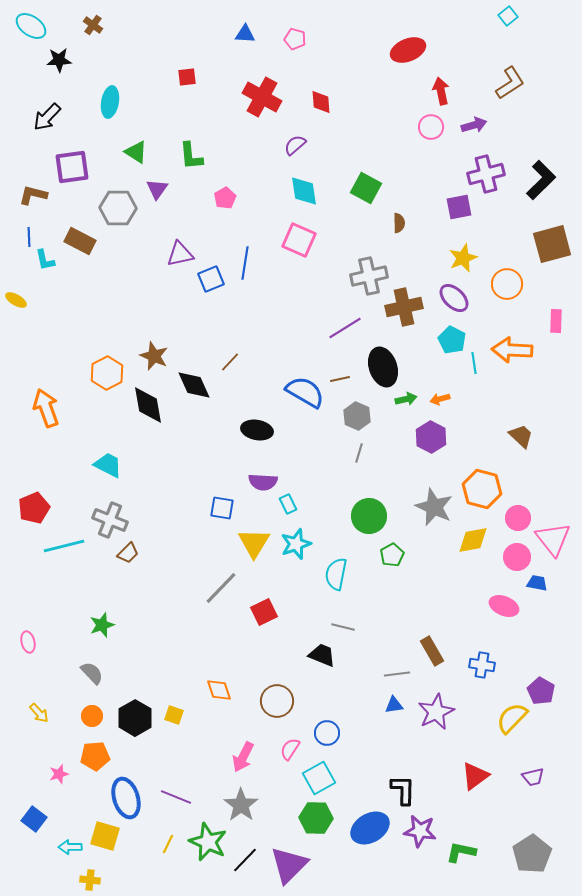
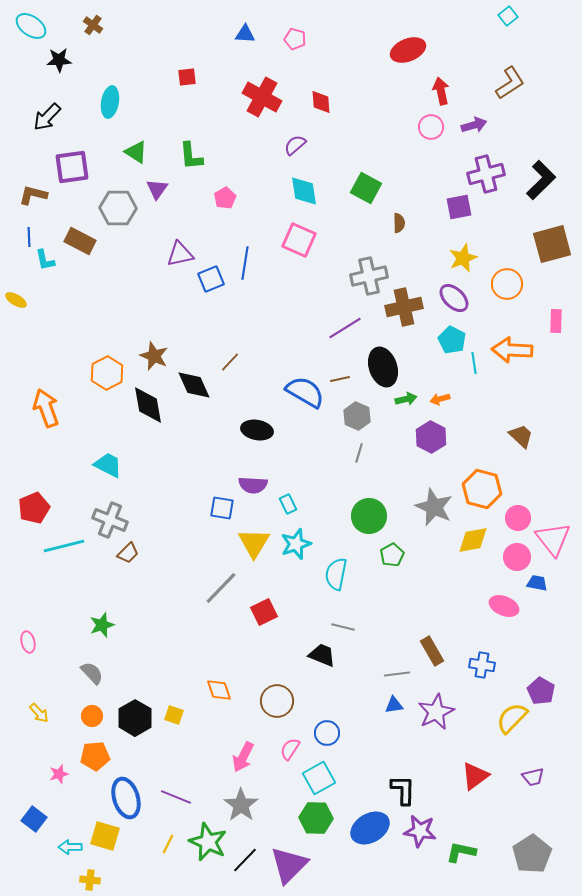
purple semicircle at (263, 482): moved 10 px left, 3 px down
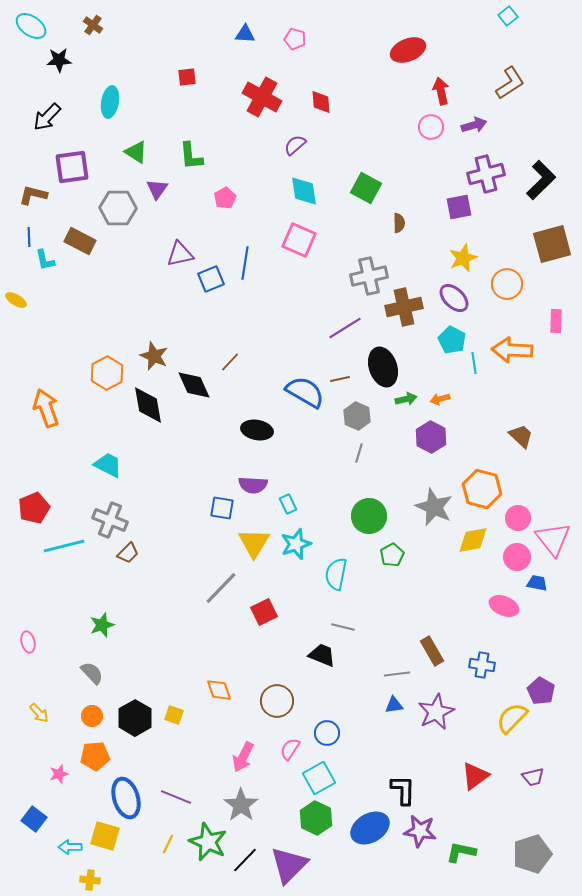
green hexagon at (316, 818): rotated 24 degrees clockwise
gray pentagon at (532, 854): rotated 15 degrees clockwise
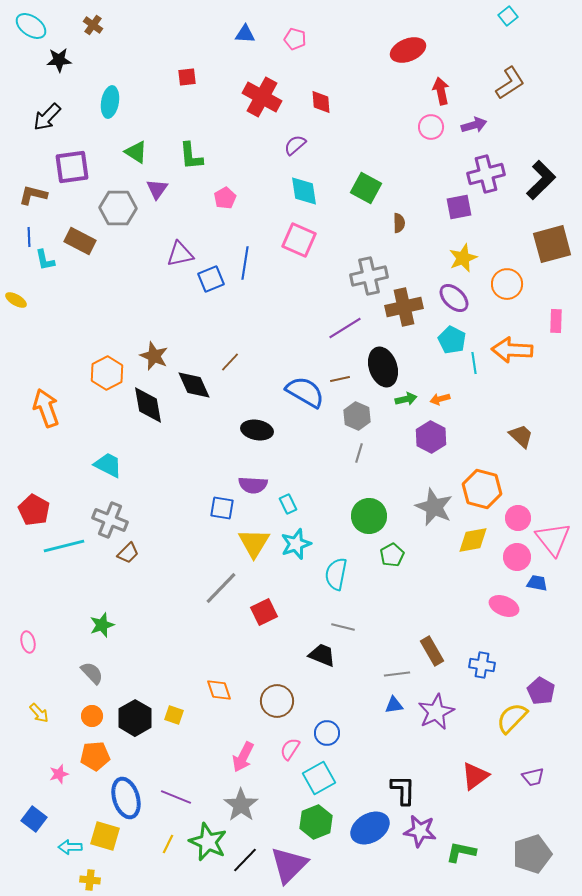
red pentagon at (34, 508): moved 2 px down; rotated 20 degrees counterclockwise
green hexagon at (316, 818): moved 4 px down; rotated 12 degrees clockwise
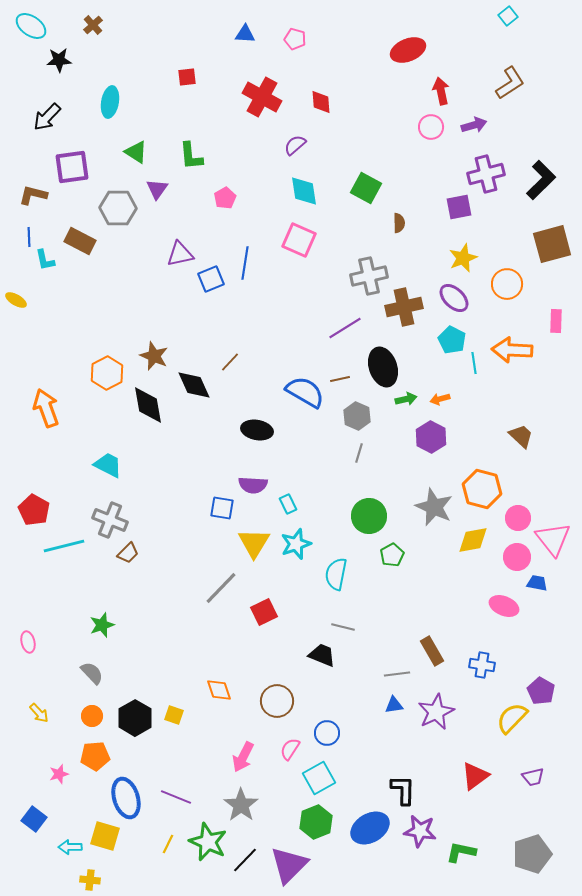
brown cross at (93, 25): rotated 12 degrees clockwise
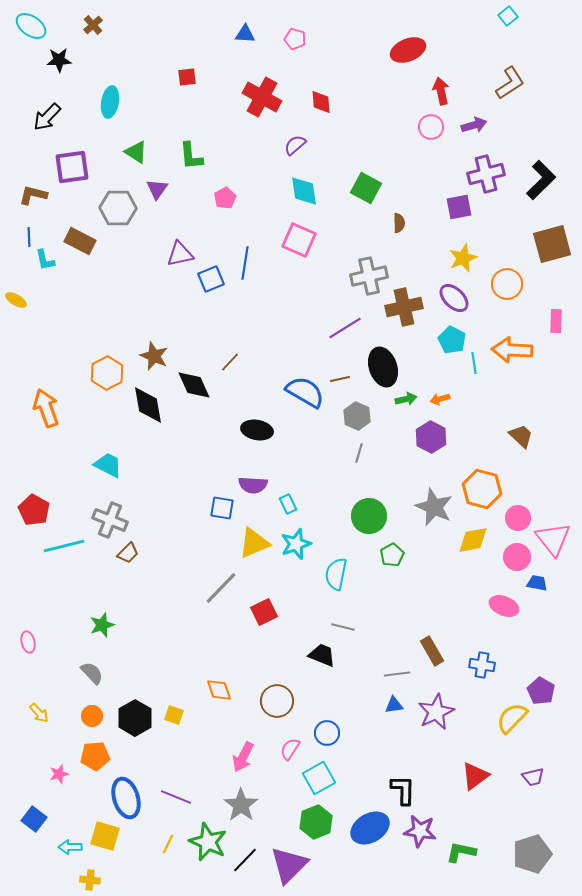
yellow triangle at (254, 543): rotated 36 degrees clockwise
